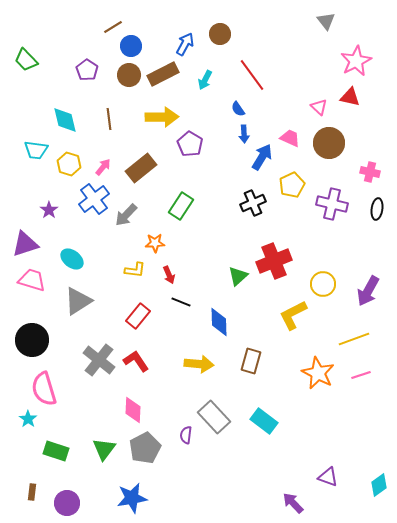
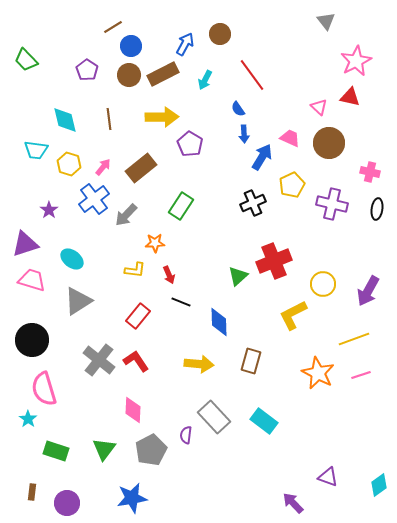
gray pentagon at (145, 448): moved 6 px right, 2 px down
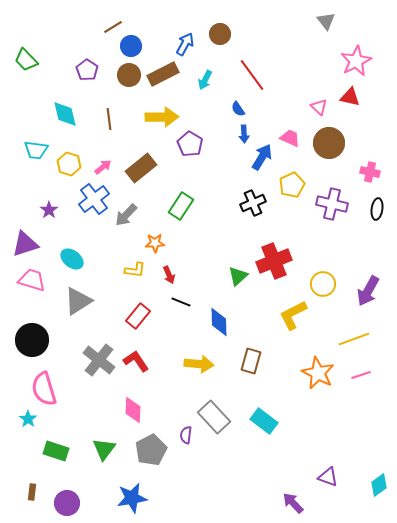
cyan diamond at (65, 120): moved 6 px up
pink arrow at (103, 167): rotated 12 degrees clockwise
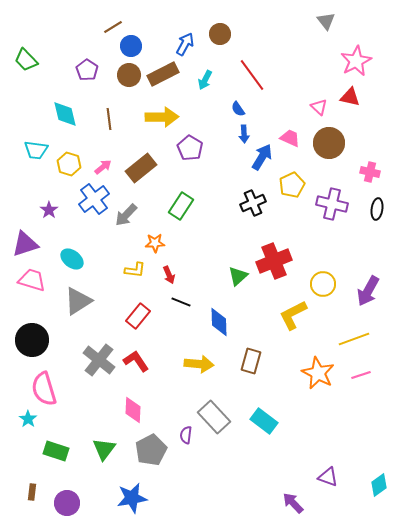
purple pentagon at (190, 144): moved 4 px down
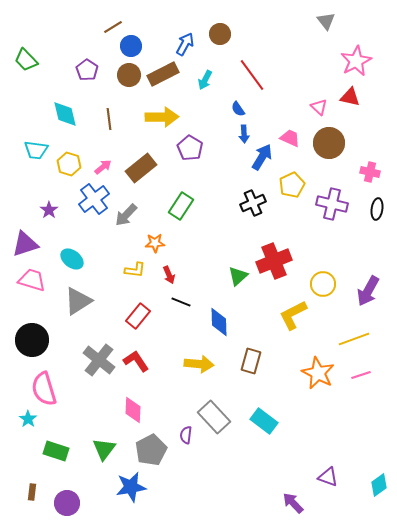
blue star at (132, 498): moved 1 px left, 11 px up
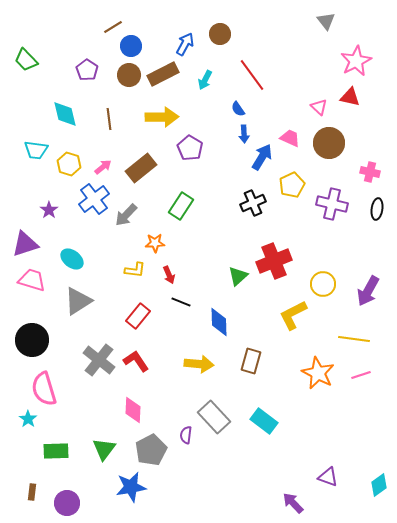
yellow line at (354, 339): rotated 28 degrees clockwise
green rectangle at (56, 451): rotated 20 degrees counterclockwise
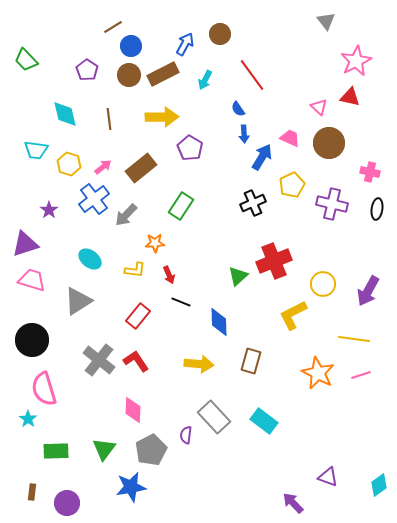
cyan ellipse at (72, 259): moved 18 px right
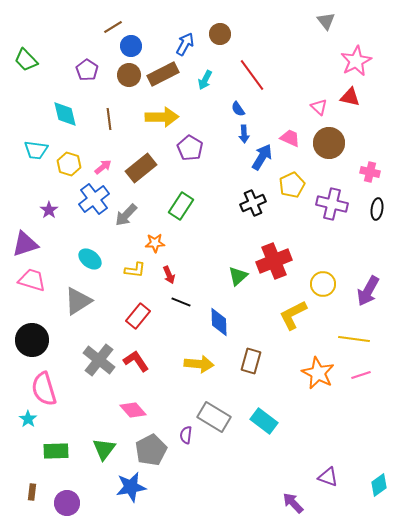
pink diamond at (133, 410): rotated 44 degrees counterclockwise
gray rectangle at (214, 417): rotated 16 degrees counterclockwise
